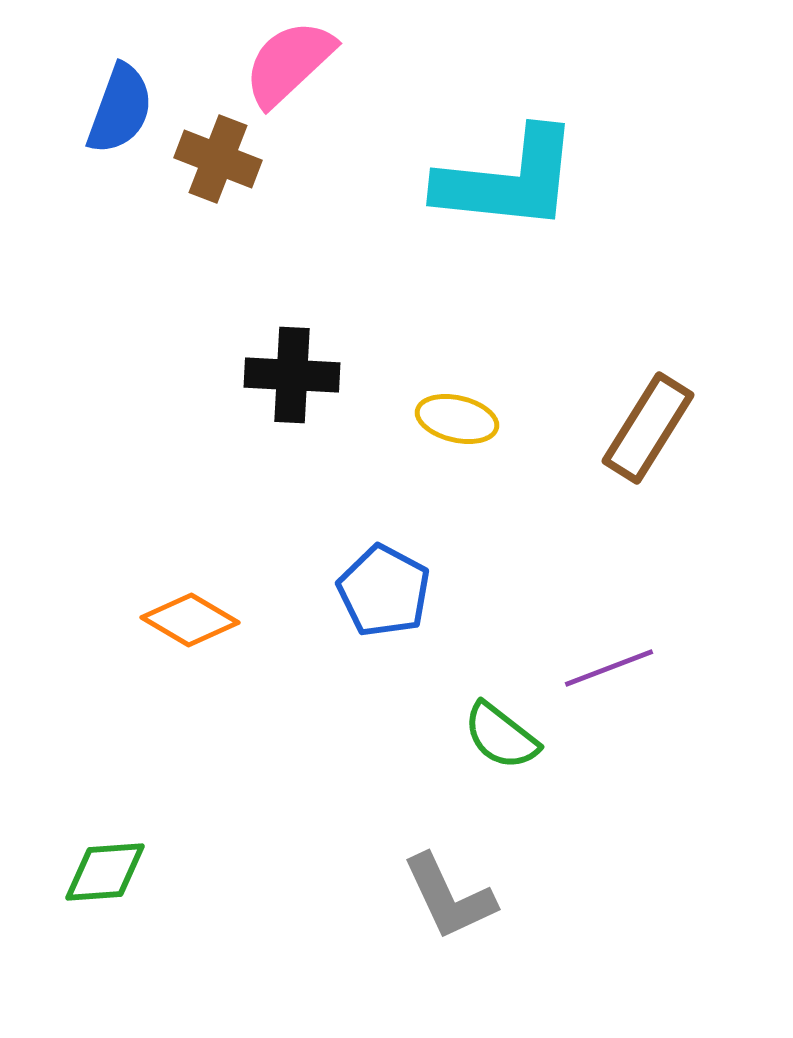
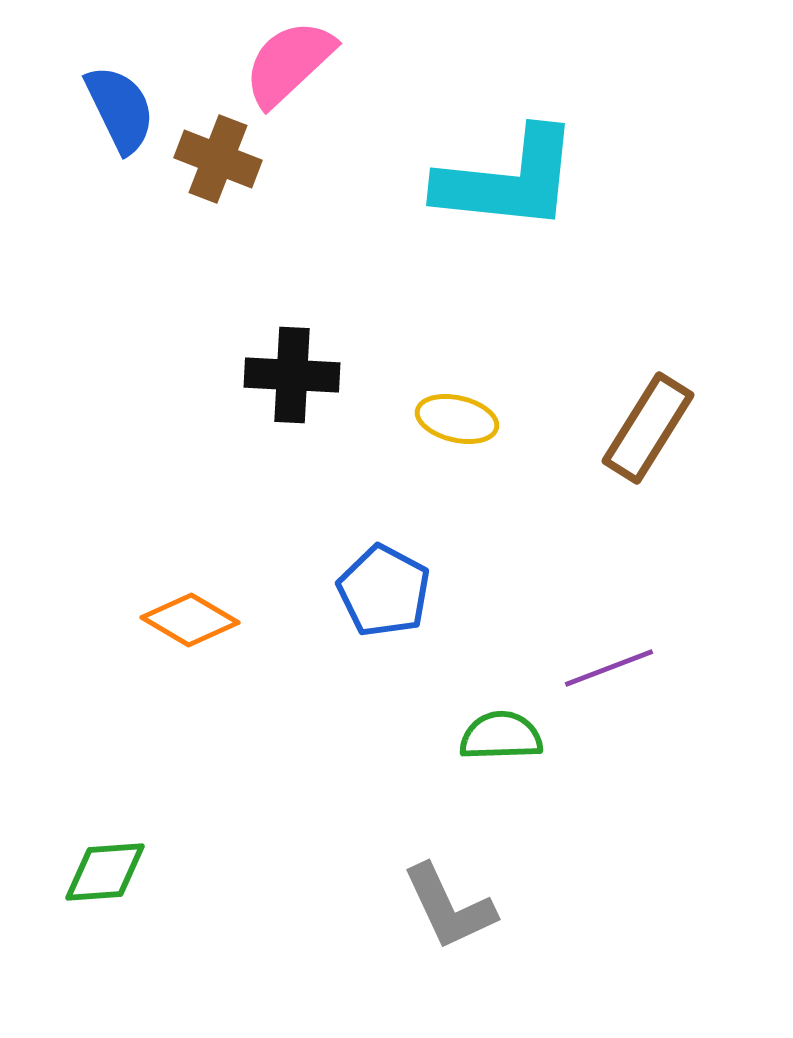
blue semicircle: rotated 46 degrees counterclockwise
green semicircle: rotated 140 degrees clockwise
gray L-shape: moved 10 px down
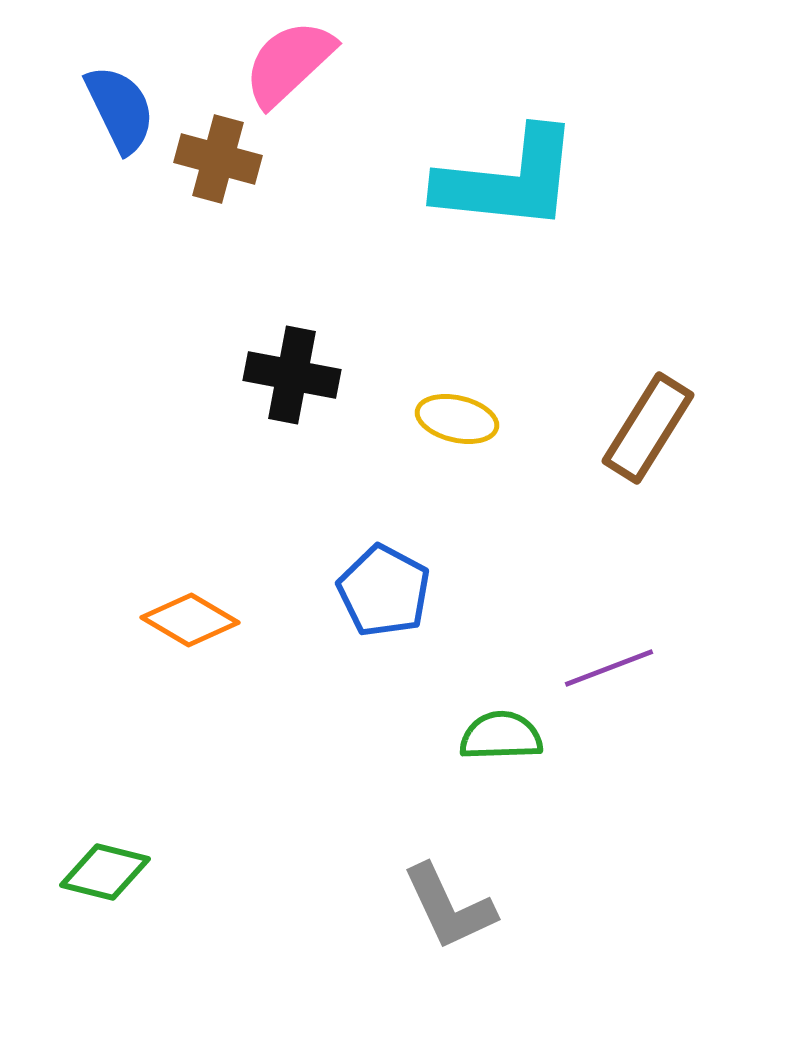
brown cross: rotated 6 degrees counterclockwise
black cross: rotated 8 degrees clockwise
green diamond: rotated 18 degrees clockwise
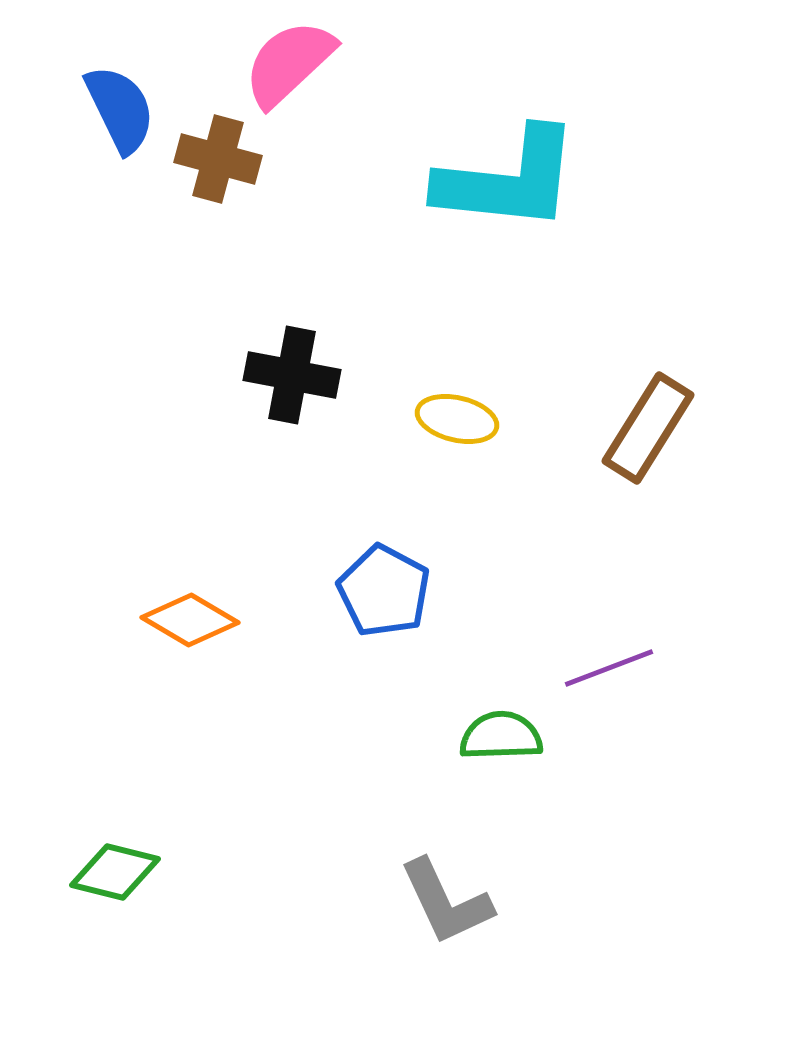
green diamond: moved 10 px right
gray L-shape: moved 3 px left, 5 px up
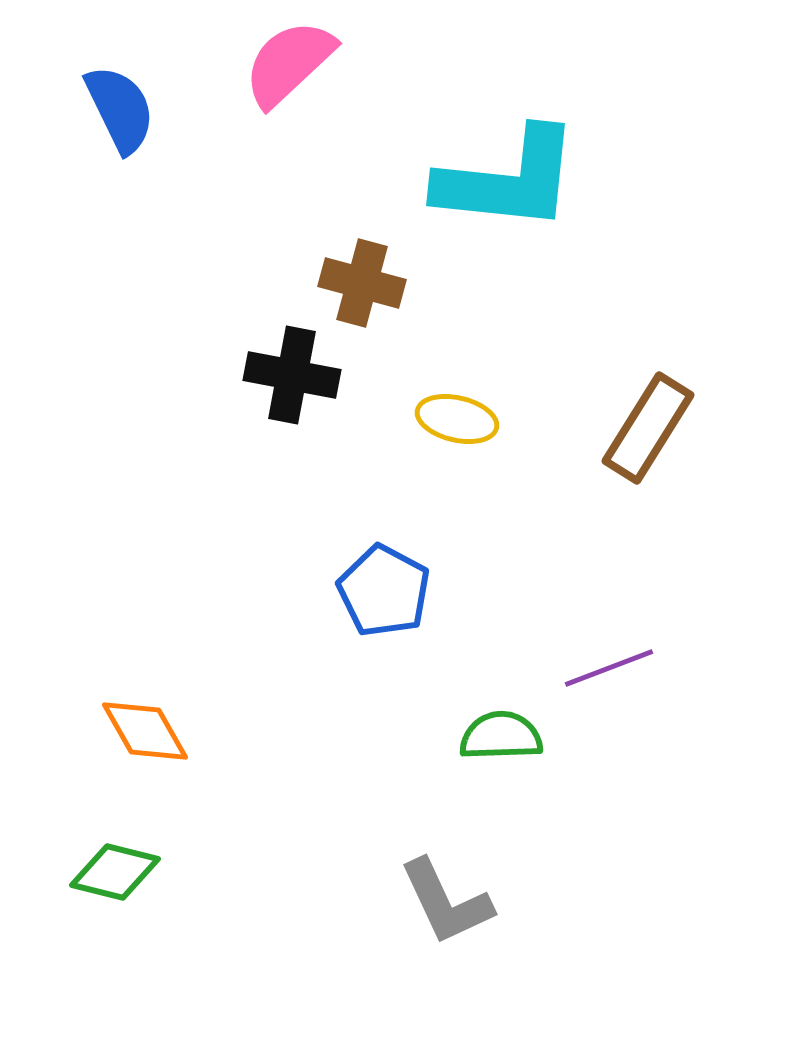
brown cross: moved 144 px right, 124 px down
orange diamond: moved 45 px left, 111 px down; rotated 30 degrees clockwise
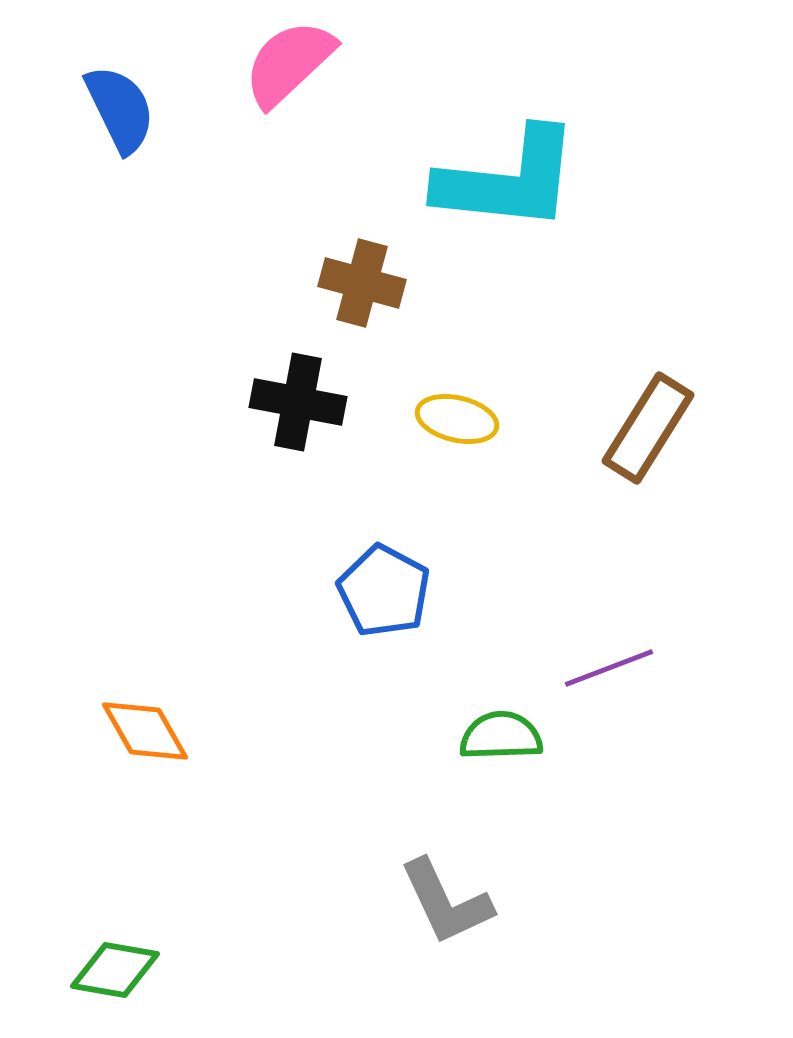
black cross: moved 6 px right, 27 px down
green diamond: moved 98 px down; rotated 4 degrees counterclockwise
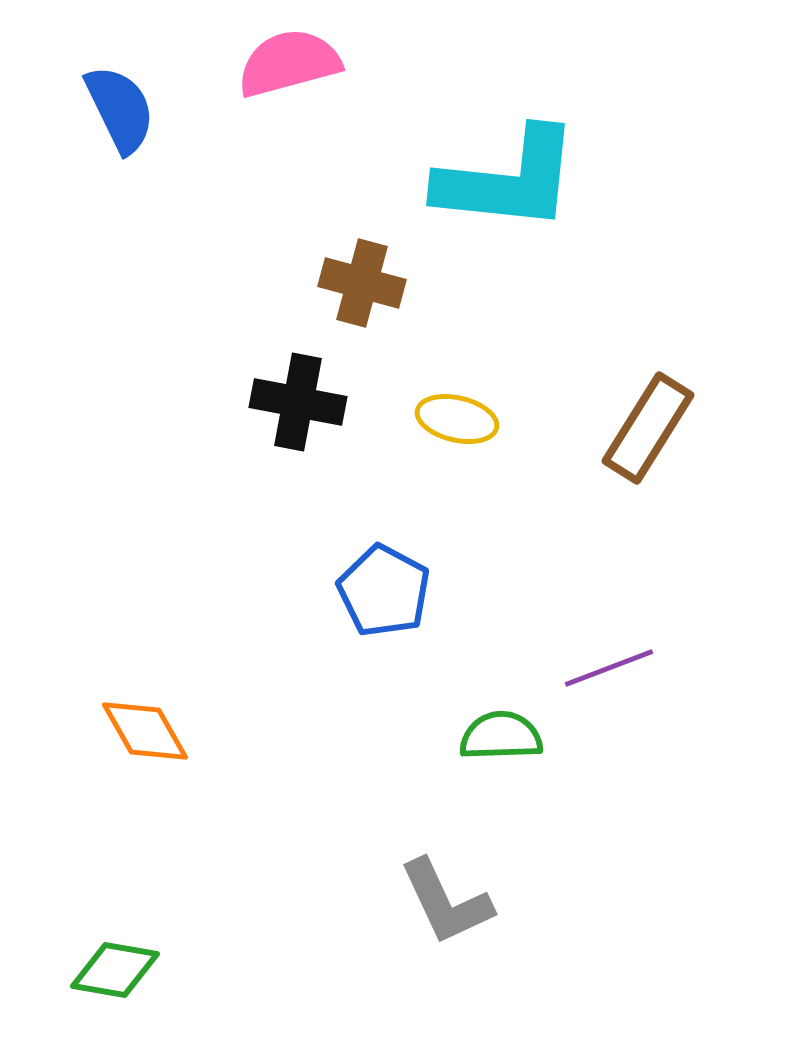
pink semicircle: rotated 28 degrees clockwise
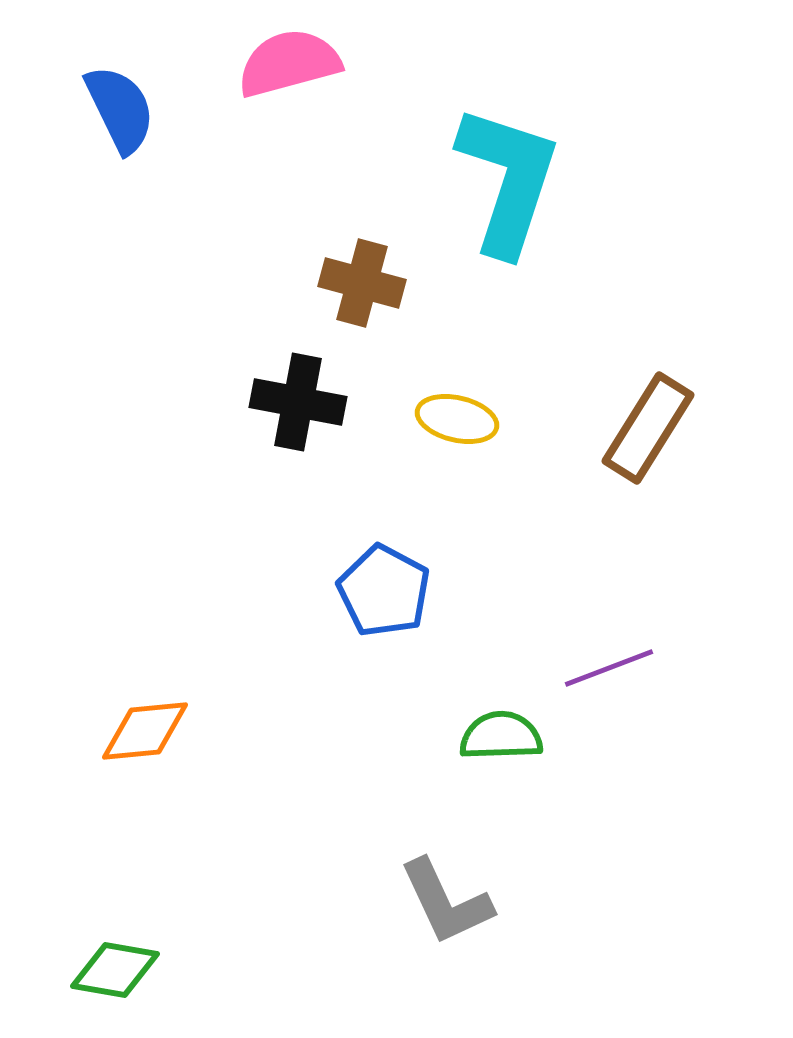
cyan L-shape: rotated 78 degrees counterclockwise
orange diamond: rotated 66 degrees counterclockwise
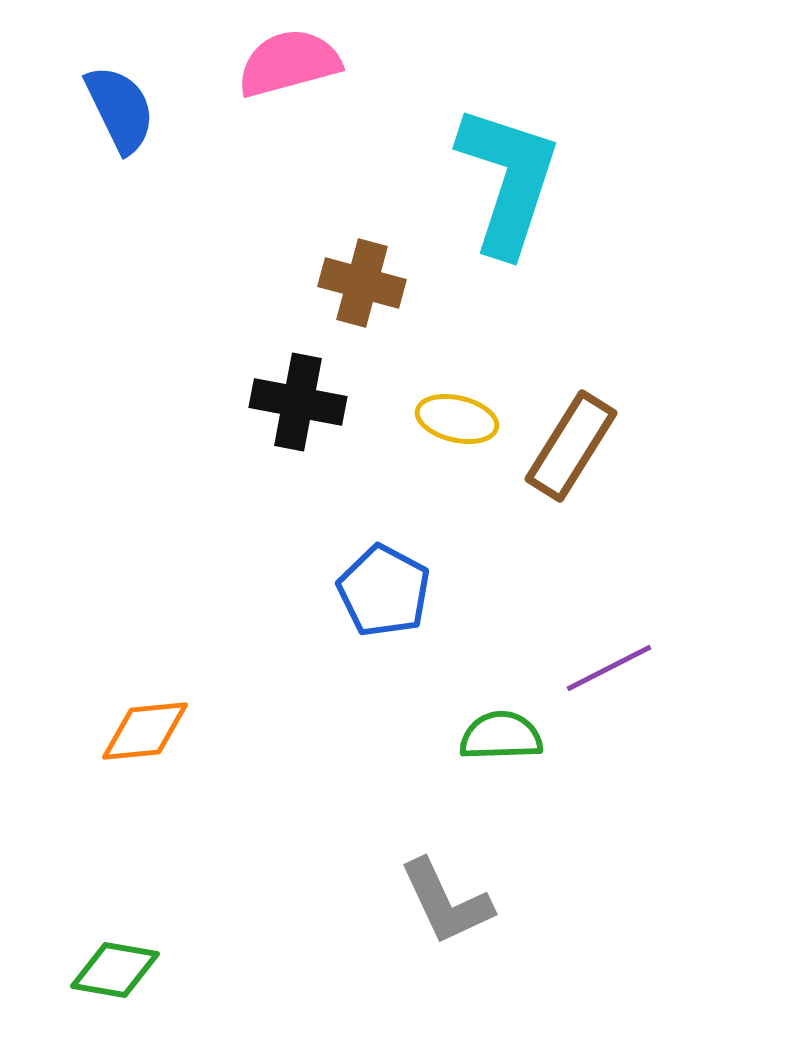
brown rectangle: moved 77 px left, 18 px down
purple line: rotated 6 degrees counterclockwise
